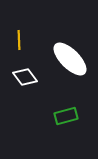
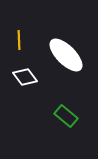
white ellipse: moved 4 px left, 4 px up
green rectangle: rotated 55 degrees clockwise
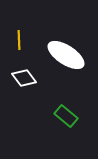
white ellipse: rotated 12 degrees counterclockwise
white diamond: moved 1 px left, 1 px down
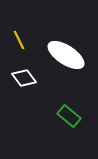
yellow line: rotated 24 degrees counterclockwise
green rectangle: moved 3 px right
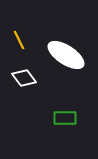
green rectangle: moved 4 px left, 2 px down; rotated 40 degrees counterclockwise
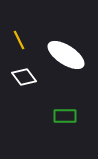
white diamond: moved 1 px up
green rectangle: moved 2 px up
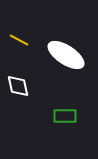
yellow line: rotated 36 degrees counterclockwise
white diamond: moved 6 px left, 9 px down; rotated 25 degrees clockwise
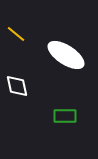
yellow line: moved 3 px left, 6 px up; rotated 12 degrees clockwise
white diamond: moved 1 px left
